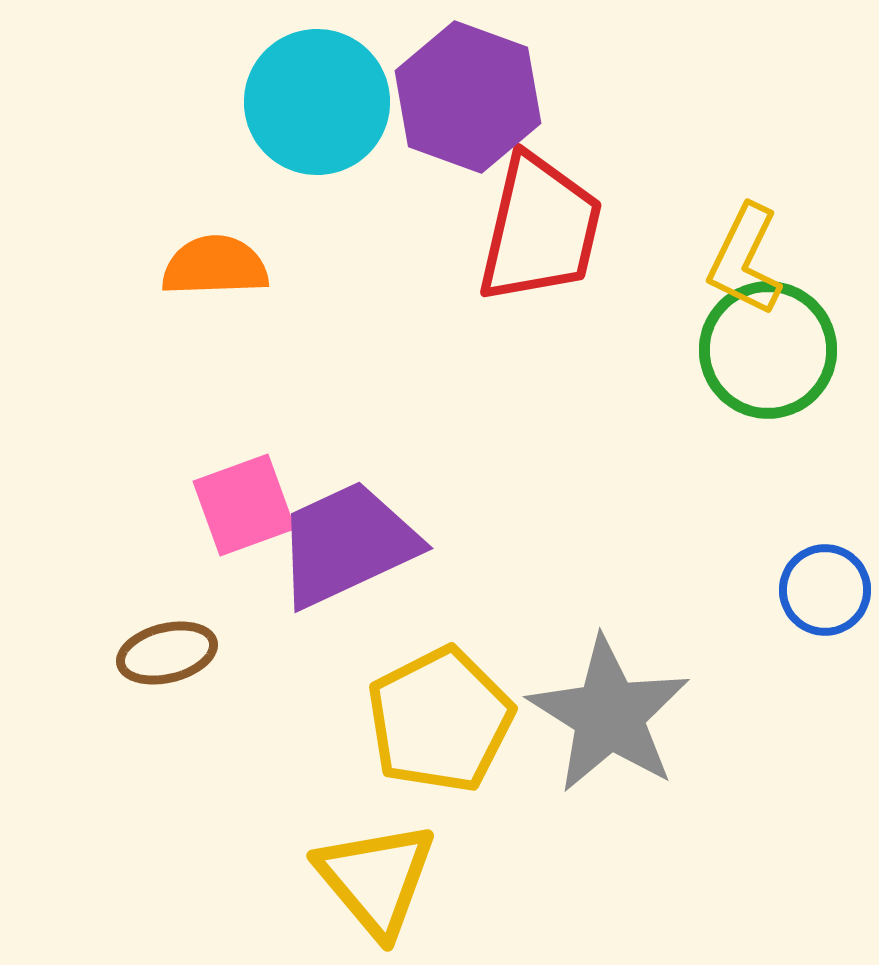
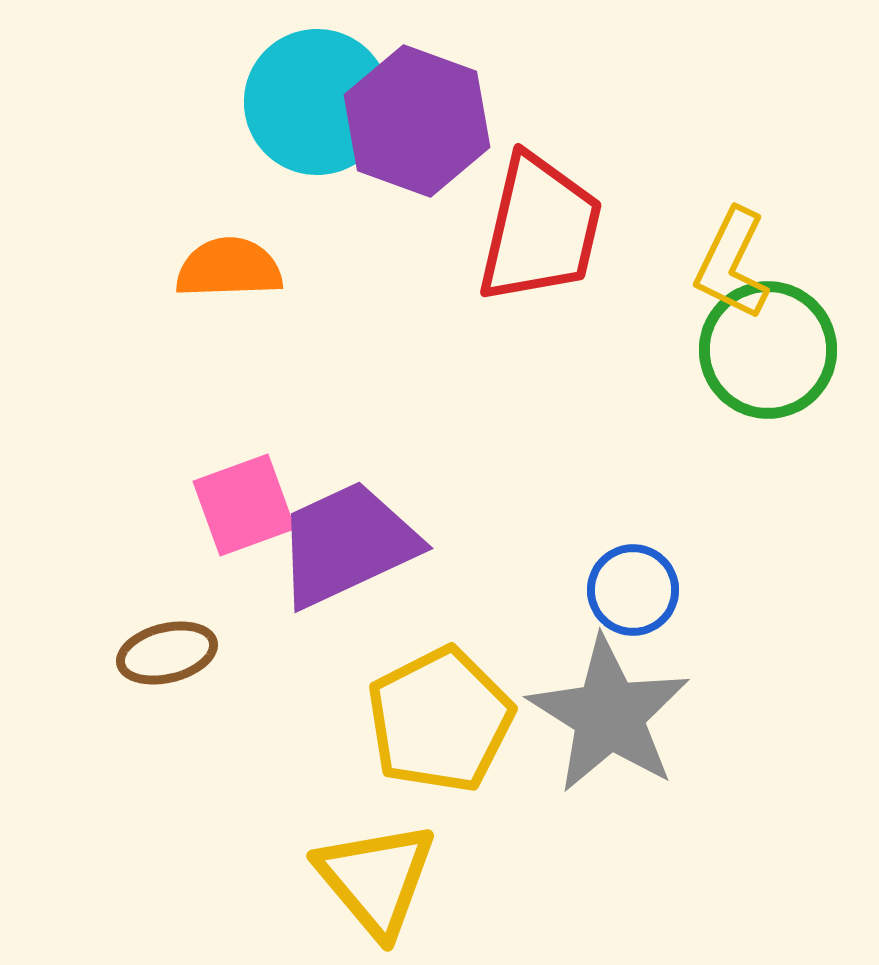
purple hexagon: moved 51 px left, 24 px down
yellow L-shape: moved 13 px left, 4 px down
orange semicircle: moved 14 px right, 2 px down
blue circle: moved 192 px left
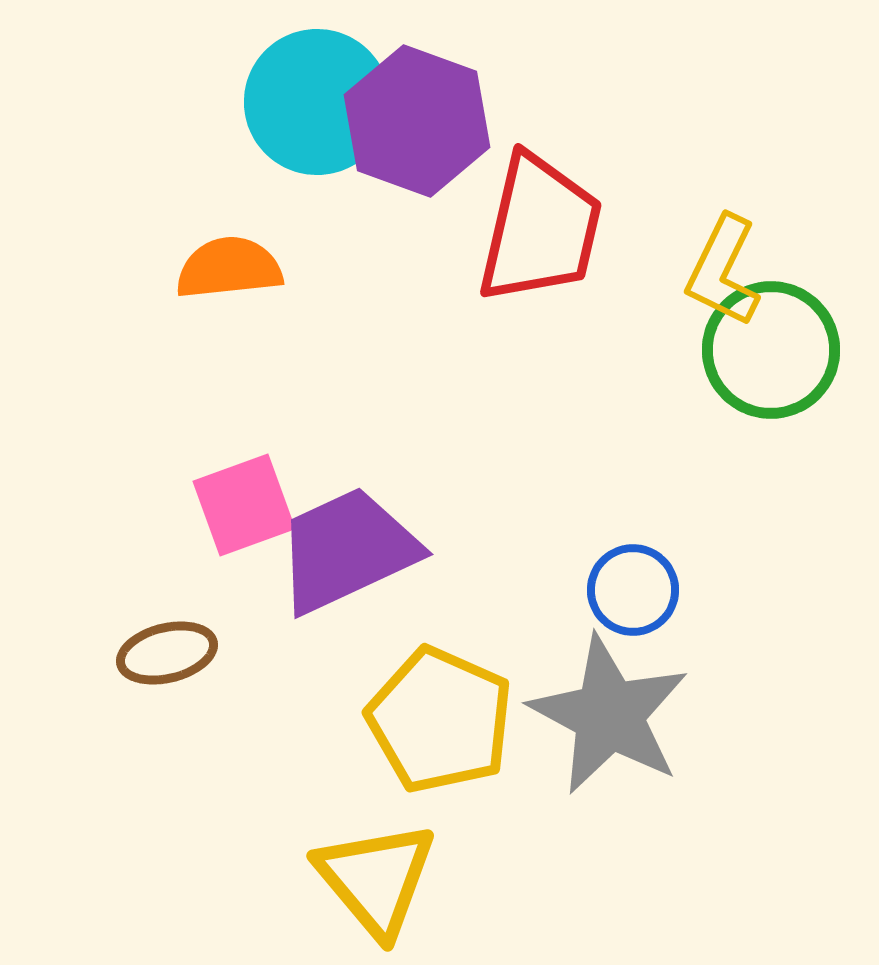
yellow L-shape: moved 9 px left, 7 px down
orange semicircle: rotated 4 degrees counterclockwise
green circle: moved 3 px right
purple trapezoid: moved 6 px down
gray star: rotated 4 degrees counterclockwise
yellow pentagon: rotated 21 degrees counterclockwise
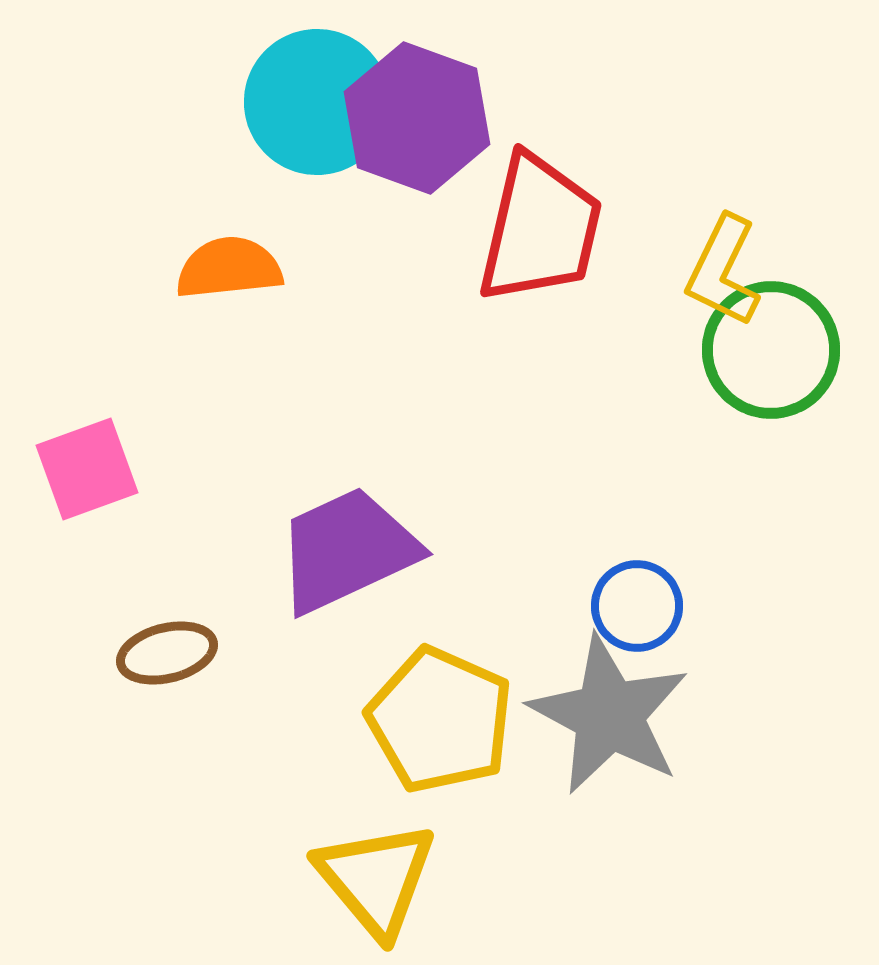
purple hexagon: moved 3 px up
pink square: moved 157 px left, 36 px up
blue circle: moved 4 px right, 16 px down
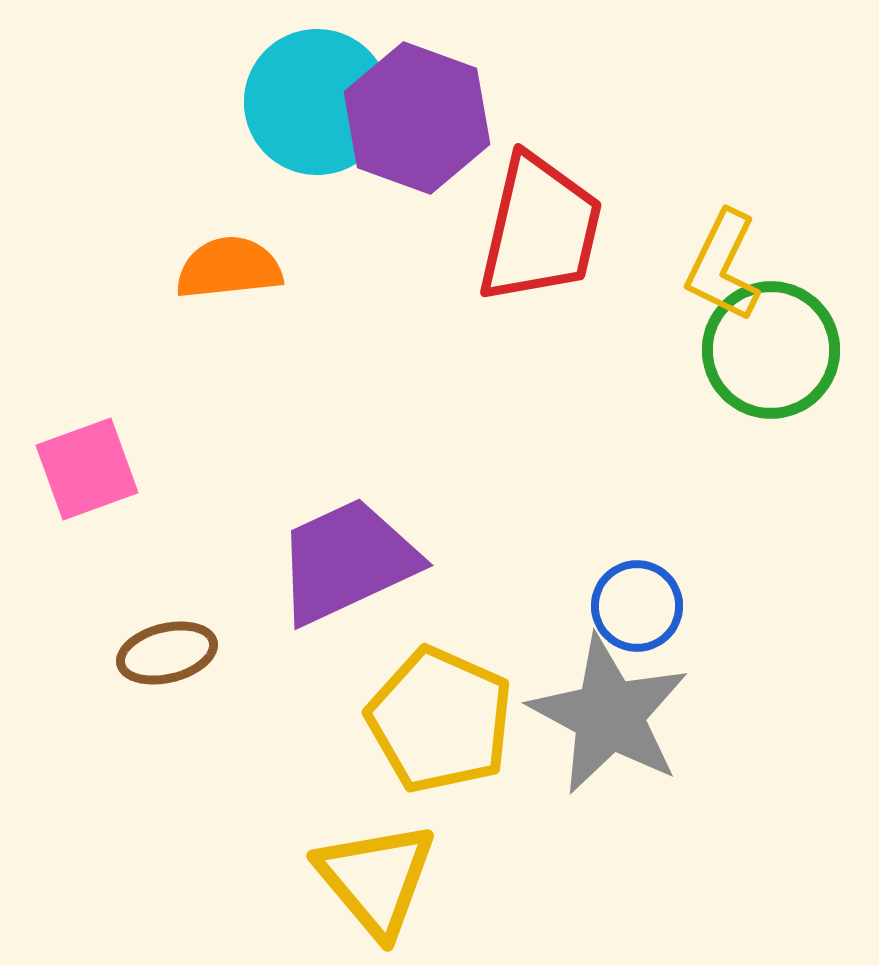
yellow L-shape: moved 5 px up
purple trapezoid: moved 11 px down
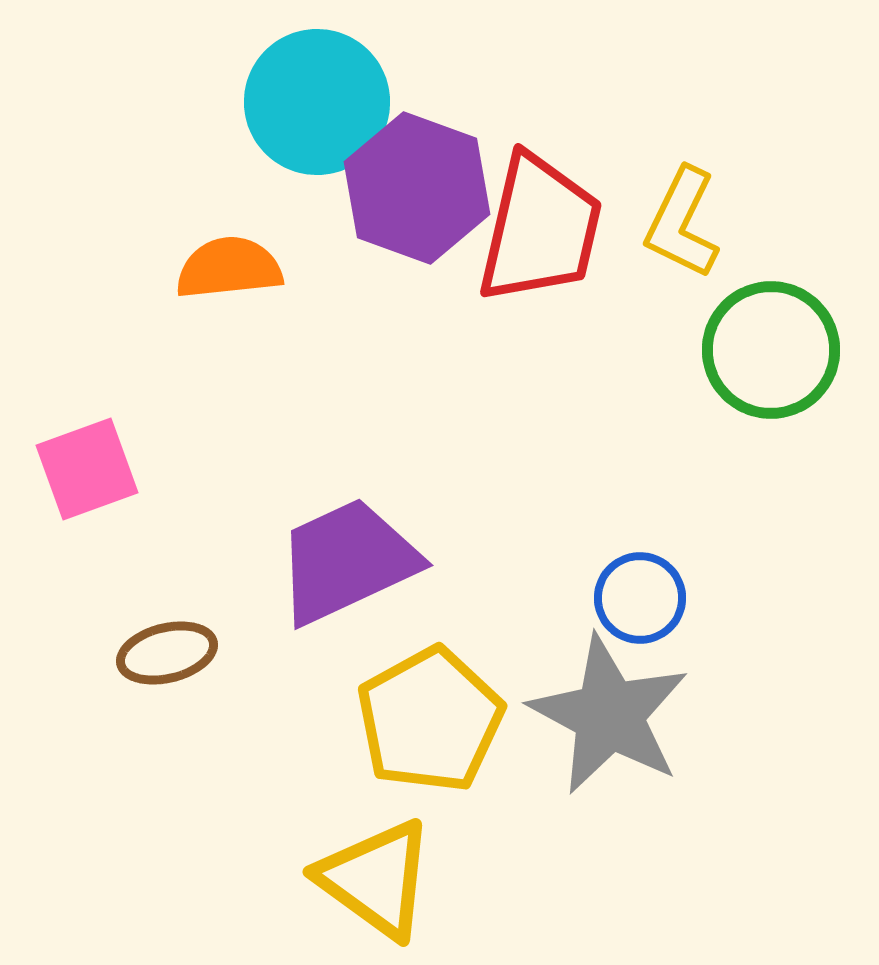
purple hexagon: moved 70 px down
yellow L-shape: moved 41 px left, 43 px up
blue circle: moved 3 px right, 8 px up
yellow pentagon: moved 10 px left; rotated 19 degrees clockwise
yellow triangle: rotated 14 degrees counterclockwise
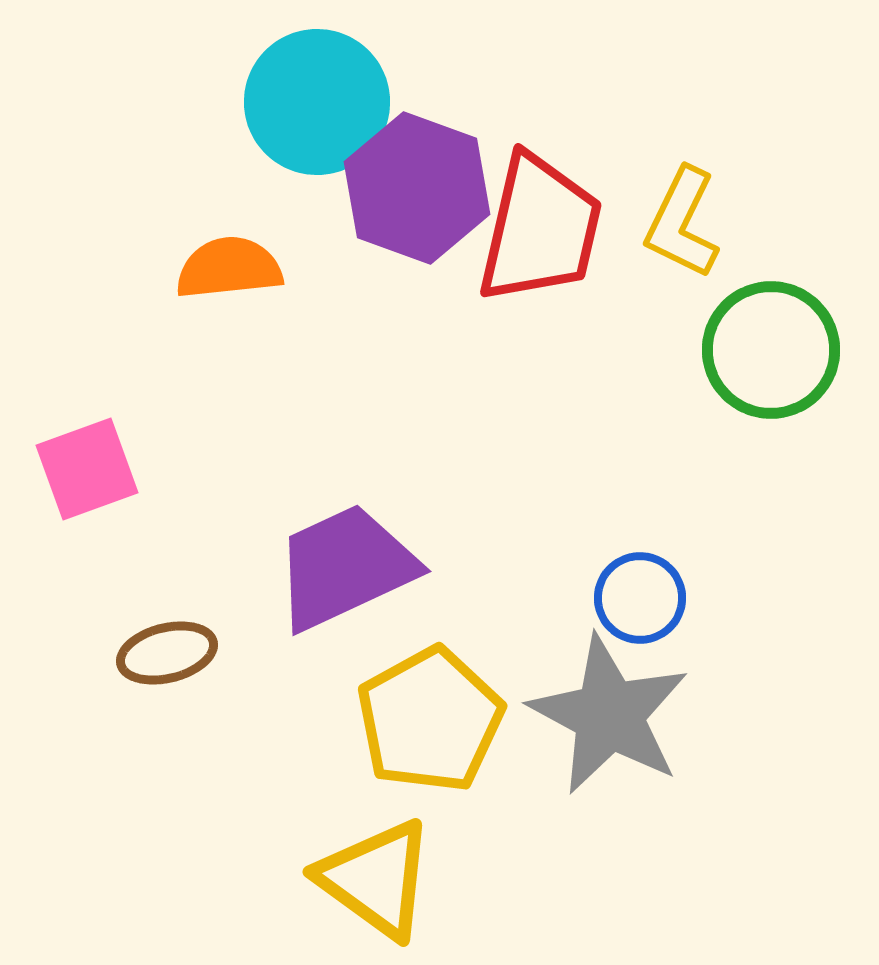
purple trapezoid: moved 2 px left, 6 px down
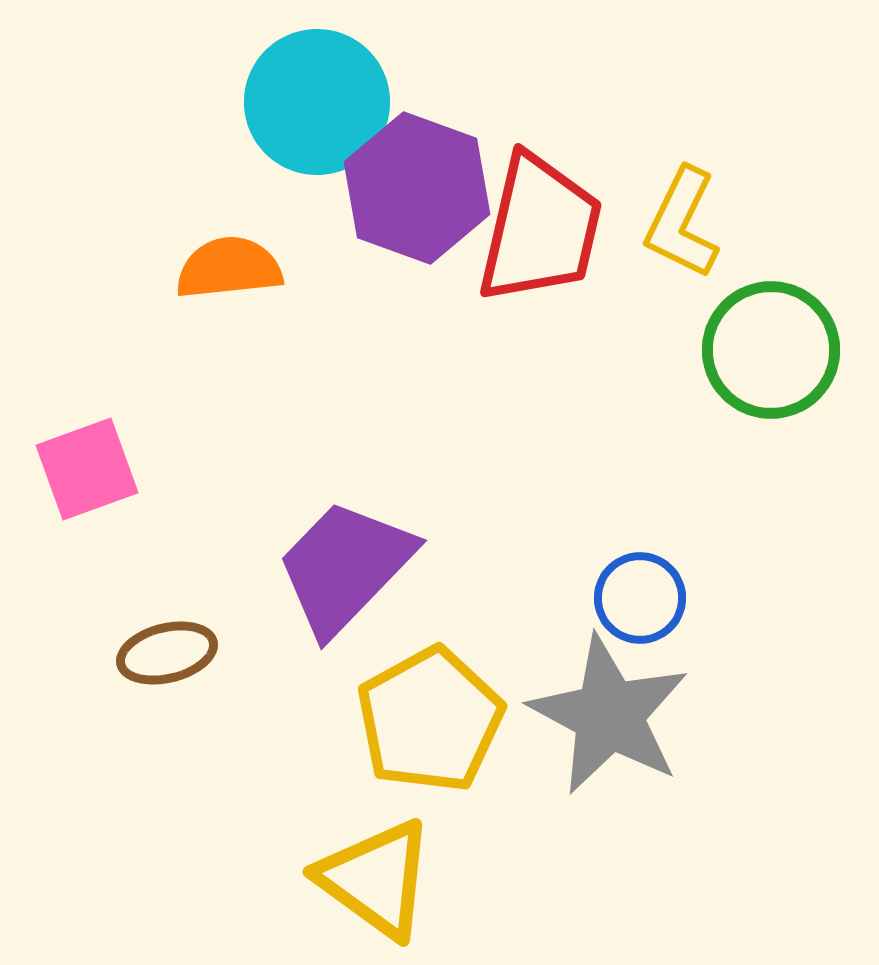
purple trapezoid: rotated 21 degrees counterclockwise
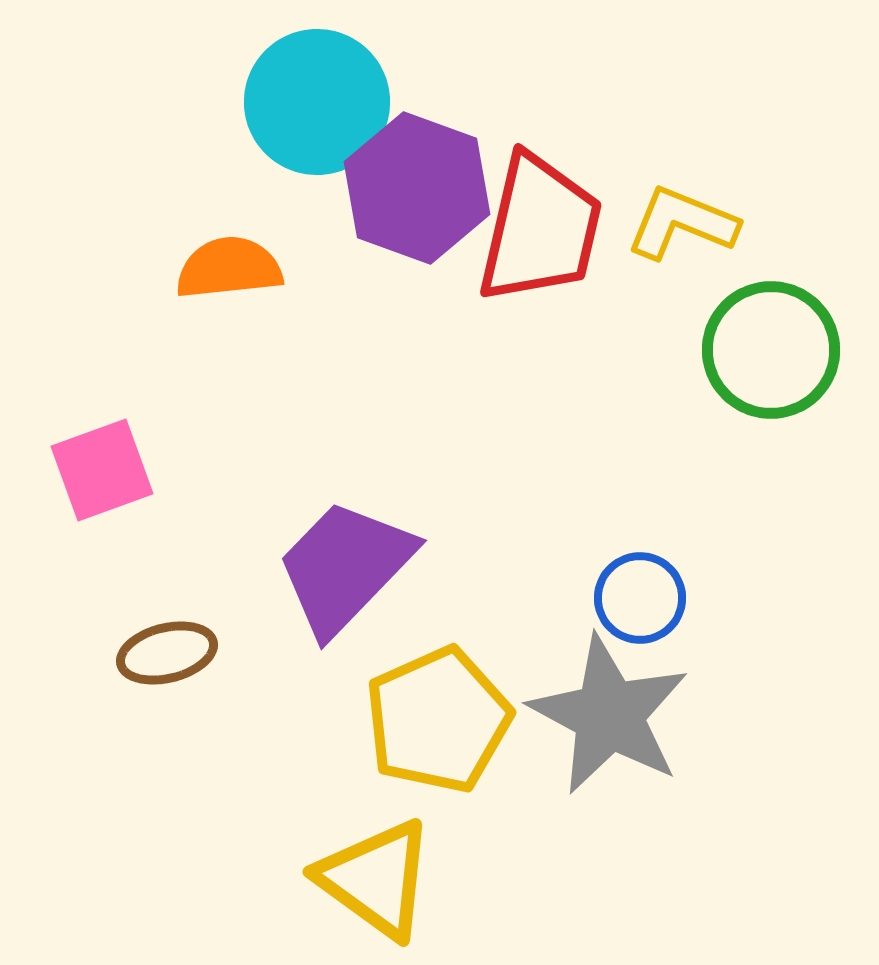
yellow L-shape: rotated 86 degrees clockwise
pink square: moved 15 px right, 1 px down
yellow pentagon: moved 8 px right; rotated 5 degrees clockwise
